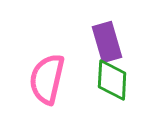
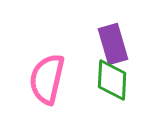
purple rectangle: moved 6 px right, 2 px down
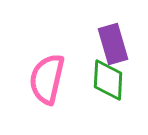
green diamond: moved 4 px left
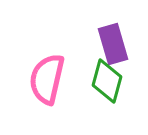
green diamond: moved 1 px left, 1 px down; rotated 12 degrees clockwise
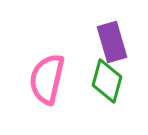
purple rectangle: moved 1 px left, 2 px up
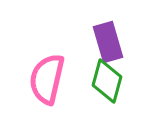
purple rectangle: moved 4 px left
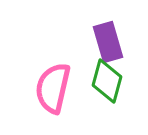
pink semicircle: moved 6 px right, 9 px down
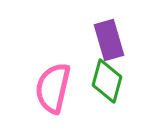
purple rectangle: moved 1 px right, 2 px up
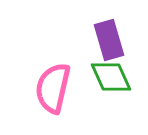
green diamond: moved 4 px right, 4 px up; rotated 39 degrees counterclockwise
